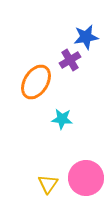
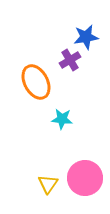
orange ellipse: rotated 60 degrees counterclockwise
pink circle: moved 1 px left
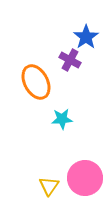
blue star: rotated 25 degrees counterclockwise
purple cross: rotated 30 degrees counterclockwise
cyan star: rotated 10 degrees counterclockwise
yellow triangle: moved 1 px right, 2 px down
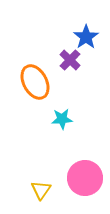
purple cross: rotated 15 degrees clockwise
orange ellipse: moved 1 px left
yellow triangle: moved 8 px left, 4 px down
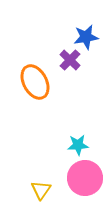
blue star: rotated 25 degrees clockwise
cyan star: moved 16 px right, 26 px down
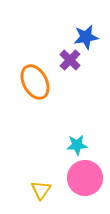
cyan star: moved 1 px left
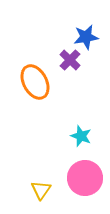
cyan star: moved 4 px right, 9 px up; rotated 25 degrees clockwise
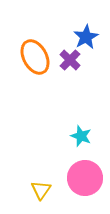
blue star: rotated 20 degrees counterclockwise
orange ellipse: moved 25 px up
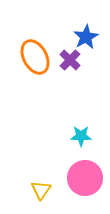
cyan star: rotated 20 degrees counterclockwise
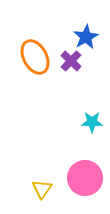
purple cross: moved 1 px right, 1 px down
cyan star: moved 11 px right, 14 px up
yellow triangle: moved 1 px right, 1 px up
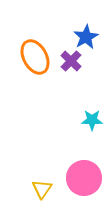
cyan star: moved 2 px up
pink circle: moved 1 px left
